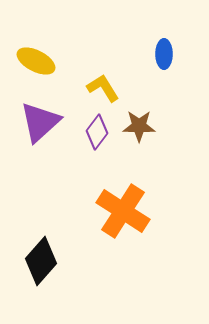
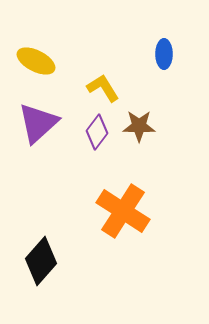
purple triangle: moved 2 px left, 1 px down
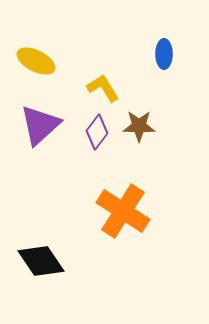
purple triangle: moved 2 px right, 2 px down
black diamond: rotated 75 degrees counterclockwise
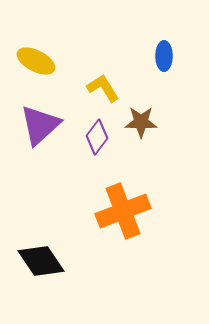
blue ellipse: moved 2 px down
brown star: moved 2 px right, 4 px up
purple diamond: moved 5 px down
orange cross: rotated 36 degrees clockwise
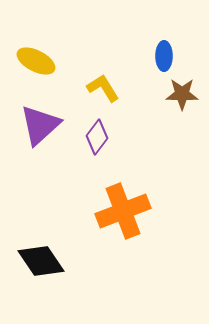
brown star: moved 41 px right, 28 px up
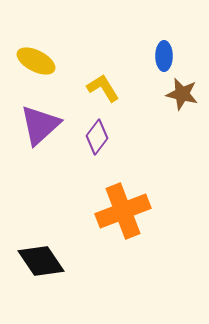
brown star: rotated 12 degrees clockwise
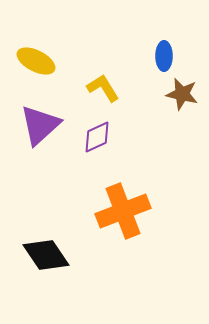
purple diamond: rotated 28 degrees clockwise
black diamond: moved 5 px right, 6 px up
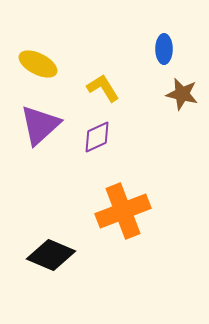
blue ellipse: moved 7 px up
yellow ellipse: moved 2 px right, 3 px down
black diamond: moved 5 px right; rotated 33 degrees counterclockwise
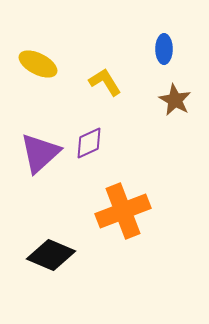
yellow L-shape: moved 2 px right, 6 px up
brown star: moved 7 px left, 6 px down; rotated 16 degrees clockwise
purple triangle: moved 28 px down
purple diamond: moved 8 px left, 6 px down
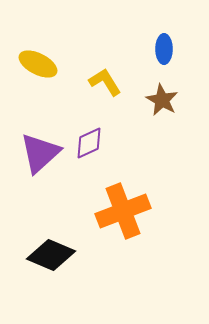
brown star: moved 13 px left
